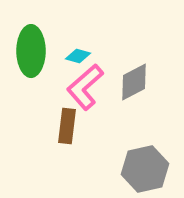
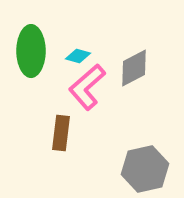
gray diamond: moved 14 px up
pink L-shape: moved 2 px right
brown rectangle: moved 6 px left, 7 px down
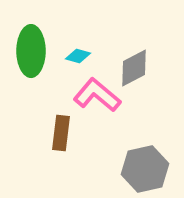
pink L-shape: moved 10 px right, 8 px down; rotated 81 degrees clockwise
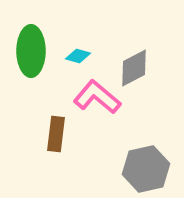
pink L-shape: moved 2 px down
brown rectangle: moved 5 px left, 1 px down
gray hexagon: moved 1 px right
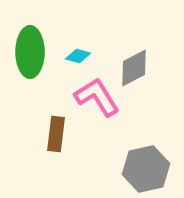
green ellipse: moved 1 px left, 1 px down
pink L-shape: rotated 18 degrees clockwise
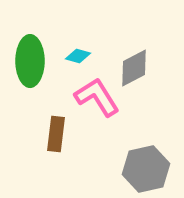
green ellipse: moved 9 px down
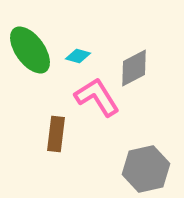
green ellipse: moved 11 px up; rotated 36 degrees counterclockwise
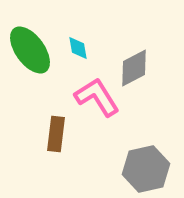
cyan diamond: moved 8 px up; rotated 65 degrees clockwise
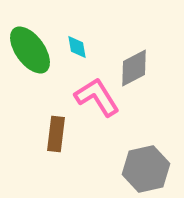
cyan diamond: moved 1 px left, 1 px up
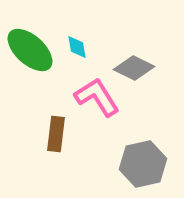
green ellipse: rotated 12 degrees counterclockwise
gray diamond: rotated 54 degrees clockwise
gray hexagon: moved 3 px left, 5 px up
